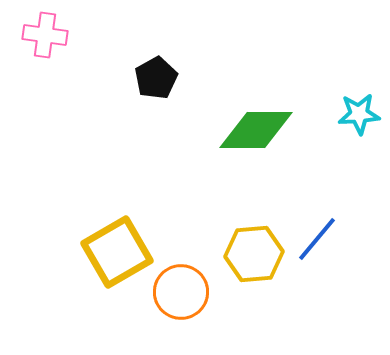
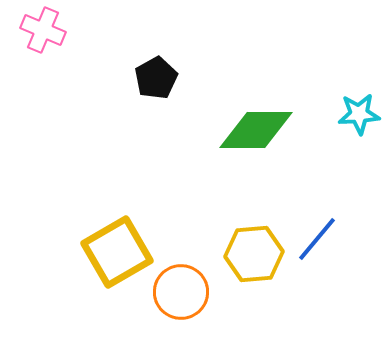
pink cross: moved 2 px left, 5 px up; rotated 15 degrees clockwise
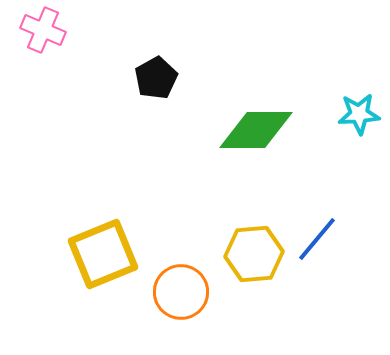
yellow square: moved 14 px left, 2 px down; rotated 8 degrees clockwise
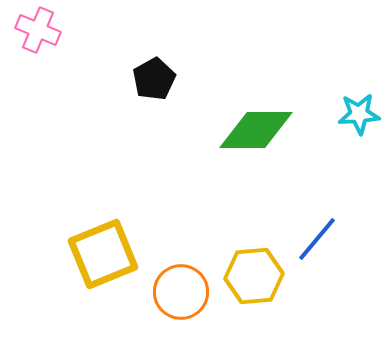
pink cross: moved 5 px left
black pentagon: moved 2 px left, 1 px down
yellow hexagon: moved 22 px down
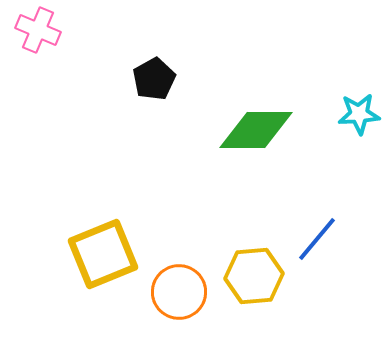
orange circle: moved 2 px left
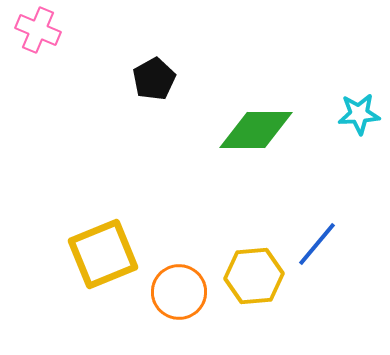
blue line: moved 5 px down
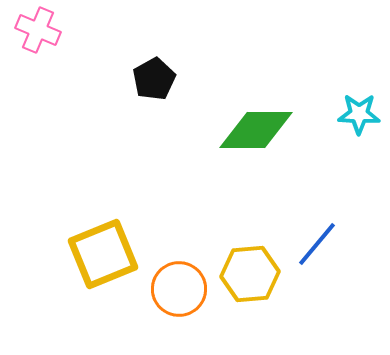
cyan star: rotated 6 degrees clockwise
yellow hexagon: moved 4 px left, 2 px up
orange circle: moved 3 px up
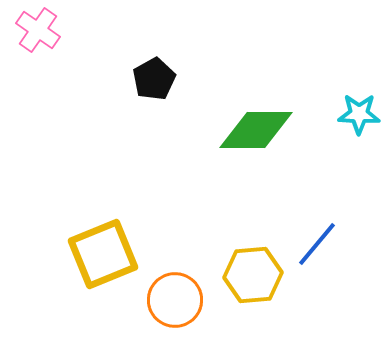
pink cross: rotated 12 degrees clockwise
yellow hexagon: moved 3 px right, 1 px down
orange circle: moved 4 px left, 11 px down
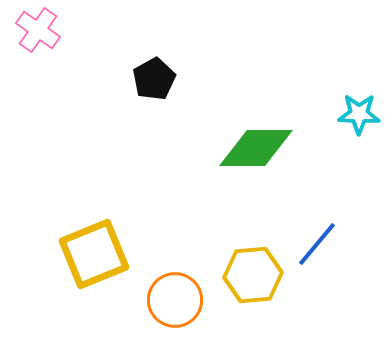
green diamond: moved 18 px down
yellow square: moved 9 px left
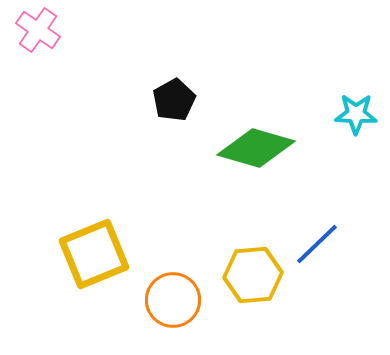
black pentagon: moved 20 px right, 21 px down
cyan star: moved 3 px left
green diamond: rotated 16 degrees clockwise
blue line: rotated 6 degrees clockwise
orange circle: moved 2 px left
